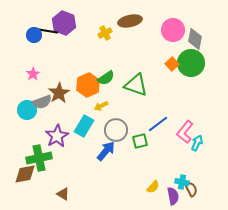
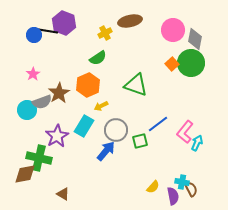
green semicircle: moved 8 px left, 20 px up
green cross: rotated 25 degrees clockwise
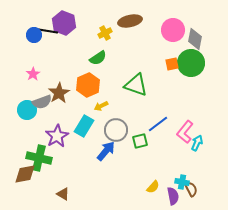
orange square: rotated 32 degrees clockwise
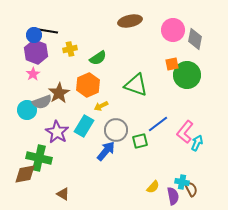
purple hexagon: moved 28 px left, 29 px down
yellow cross: moved 35 px left, 16 px down; rotated 16 degrees clockwise
green circle: moved 4 px left, 12 px down
purple star: moved 4 px up; rotated 10 degrees counterclockwise
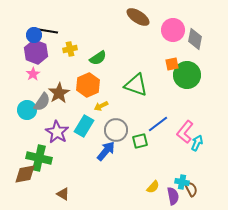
brown ellipse: moved 8 px right, 4 px up; rotated 45 degrees clockwise
gray semicircle: rotated 36 degrees counterclockwise
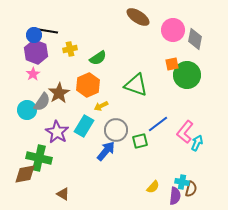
brown semicircle: rotated 42 degrees clockwise
purple semicircle: moved 2 px right; rotated 18 degrees clockwise
